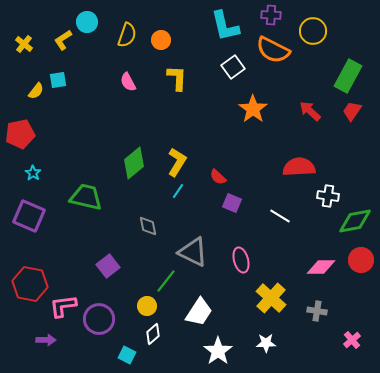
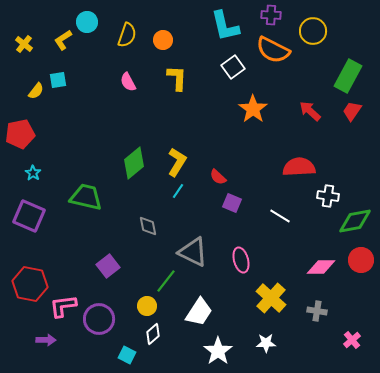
orange circle at (161, 40): moved 2 px right
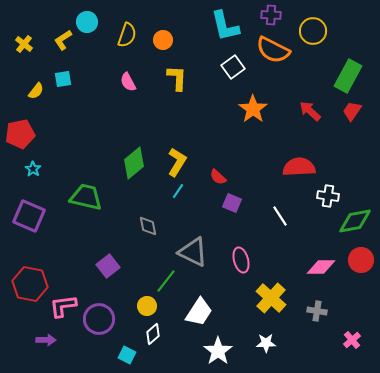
cyan square at (58, 80): moved 5 px right, 1 px up
cyan star at (33, 173): moved 4 px up
white line at (280, 216): rotated 25 degrees clockwise
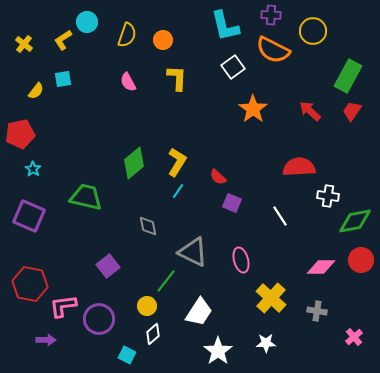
pink cross at (352, 340): moved 2 px right, 3 px up
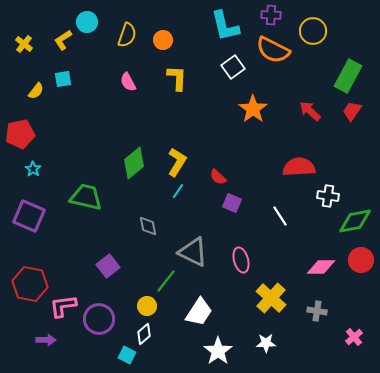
white diamond at (153, 334): moved 9 px left
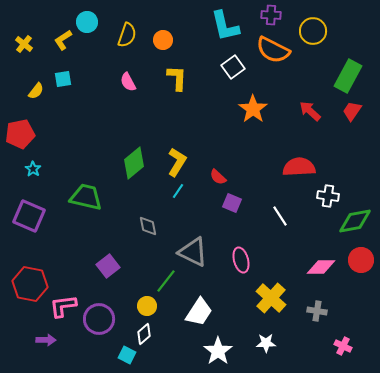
pink cross at (354, 337): moved 11 px left, 9 px down; rotated 24 degrees counterclockwise
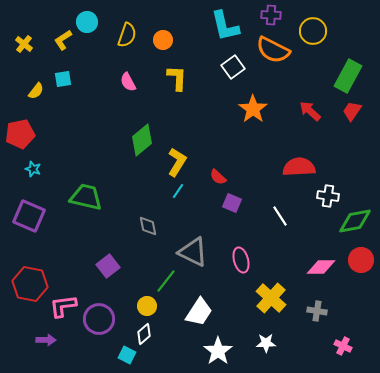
green diamond at (134, 163): moved 8 px right, 23 px up
cyan star at (33, 169): rotated 14 degrees counterclockwise
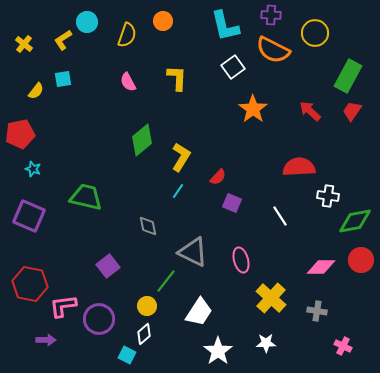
yellow circle at (313, 31): moved 2 px right, 2 px down
orange circle at (163, 40): moved 19 px up
yellow L-shape at (177, 162): moved 4 px right, 5 px up
red semicircle at (218, 177): rotated 90 degrees counterclockwise
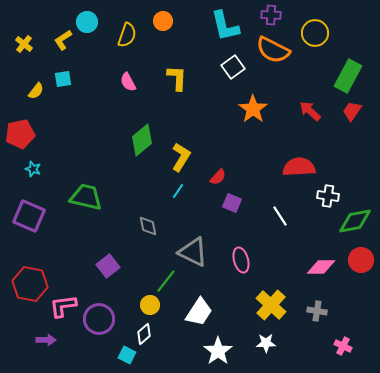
yellow cross at (271, 298): moved 7 px down
yellow circle at (147, 306): moved 3 px right, 1 px up
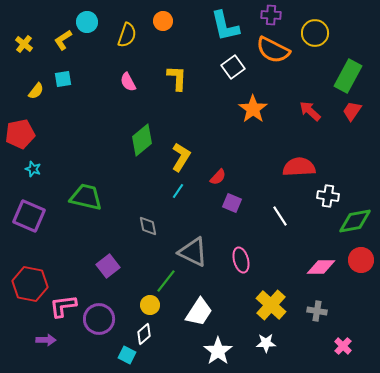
pink cross at (343, 346): rotated 18 degrees clockwise
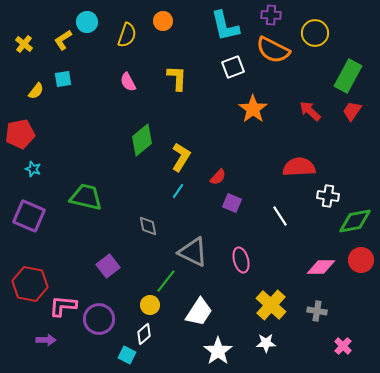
white square at (233, 67): rotated 15 degrees clockwise
pink L-shape at (63, 306): rotated 12 degrees clockwise
